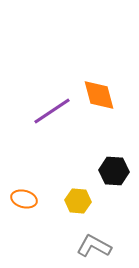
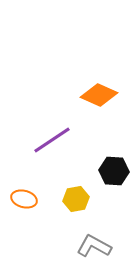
orange diamond: rotated 51 degrees counterclockwise
purple line: moved 29 px down
yellow hexagon: moved 2 px left, 2 px up; rotated 15 degrees counterclockwise
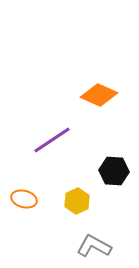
yellow hexagon: moved 1 px right, 2 px down; rotated 15 degrees counterclockwise
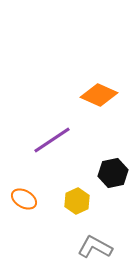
black hexagon: moved 1 px left, 2 px down; rotated 16 degrees counterclockwise
orange ellipse: rotated 15 degrees clockwise
gray L-shape: moved 1 px right, 1 px down
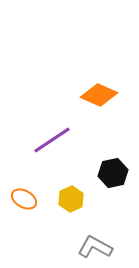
yellow hexagon: moved 6 px left, 2 px up
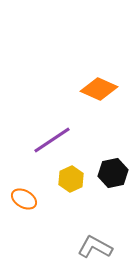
orange diamond: moved 6 px up
yellow hexagon: moved 20 px up
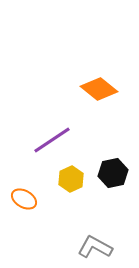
orange diamond: rotated 15 degrees clockwise
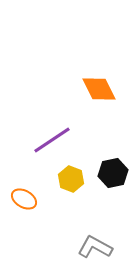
orange diamond: rotated 24 degrees clockwise
yellow hexagon: rotated 15 degrees counterclockwise
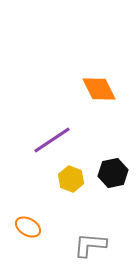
orange ellipse: moved 4 px right, 28 px down
gray L-shape: moved 5 px left, 2 px up; rotated 24 degrees counterclockwise
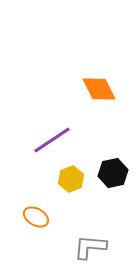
yellow hexagon: rotated 20 degrees clockwise
orange ellipse: moved 8 px right, 10 px up
gray L-shape: moved 2 px down
